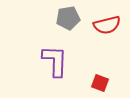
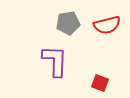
gray pentagon: moved 5 px down
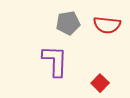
red semicircle: rotated 20 degrees clockwise
red square: rotated 24 degrees clockwise
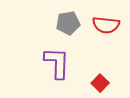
red semicircle: moved 1 px left
purple L-shape: moved 2 px right, 2 px down
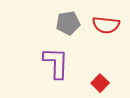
purple L-shape: moved 1 px left
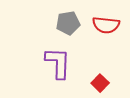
purple L-shape: moved 2 px right
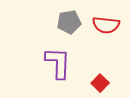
gray pentagon: moved 1 px right, 1 px up
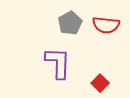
gray pentagon: moved 1 px right, 1 px down; rotated 20 degrees counterclockwise
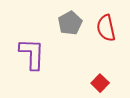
red semicircle: moved 3 px down; rotated 72 degrees clockwise
purple L-shape: moved 26 px left, 9 px up
